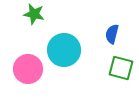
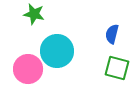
cyan circle: moved 7 px left, 1 px down
green square: moved 4 px left
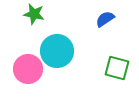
blue semicircle: moved 7 px left, 15 px up; rotated 42 degrees clockwise
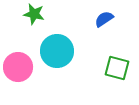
blue semicircle: moved 1 px left
pink circle: moved 10 px left, 2 px up
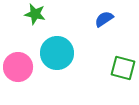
green star: moved 1 px right
cyan circle: moved 2 px down
green square: moved 6 px right
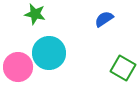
cyan circle: moved 8 px left
green square: rotated 15 degrees clockwise
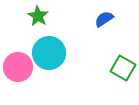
green star: moved 3 px right, 2 px down; rotated 20 degrees clockwise
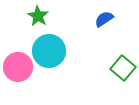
cyan circle: moved 2 px up
green square: rotated 10 degrees clockwise
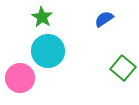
green star: moved 4 px right, 1 px down
cyan circle: moved 1 px left
pink circle: moved 2 px right, 11 px down
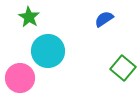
green star: moved 13 px left
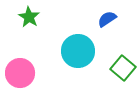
blue semicircle: moved 3 px right
cyan circle: moved 30 px right
pink circle: moved 5 px up
